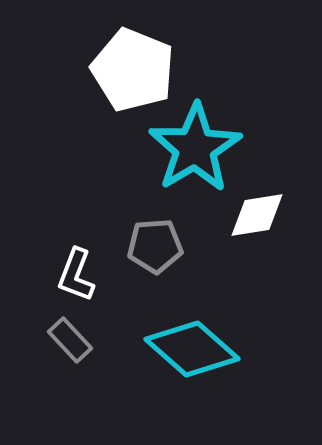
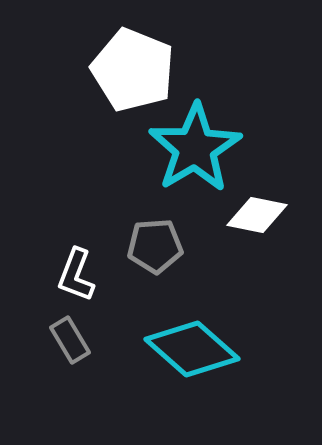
white diamond: rotated 20 degrees clockwise
gray rectangle: rotated 12 degrees clockwise
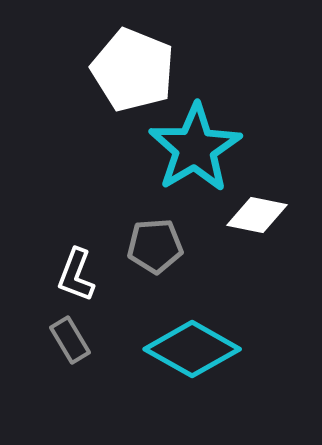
cyan diamond: rotated 12 degrees counterclockwise
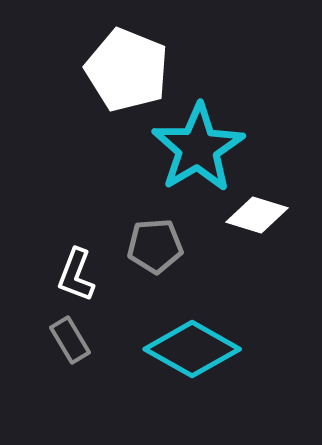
white pentagon: moved 6 px left
cyan star: moved 3 px right
white diamond: rotated 6 degrees clockwise
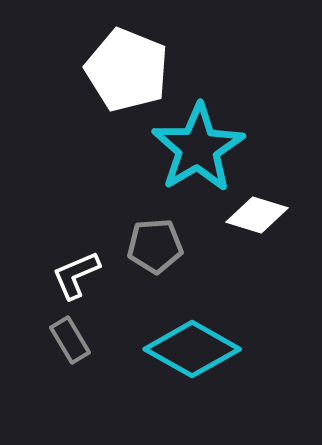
white L-shape: rotated 46 degrees clockwise
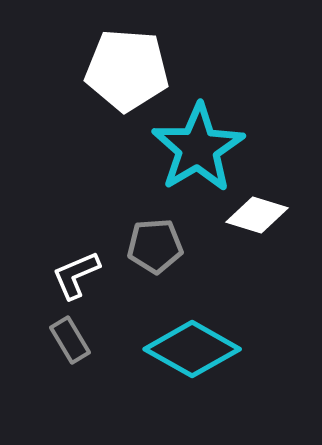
white pentagon: rotated 18 degrees counterclockwise
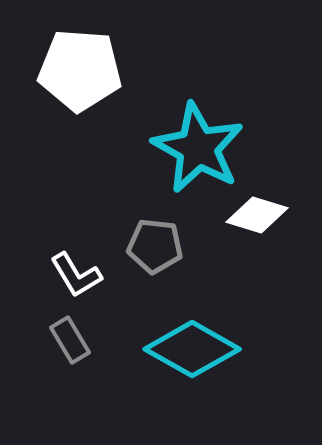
white pentagon: moved 47 px left
cyan star: rotated 12 degrees counterclockwise
gray pentagon: rotated 10 degrees clockwise
white L-shape: rotated 98 degrees counterclockwise
